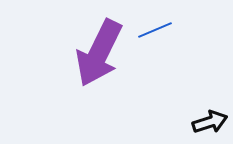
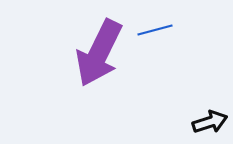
blue line: rotated 8 degrees clockwise
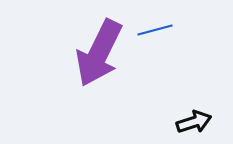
black arrow: moved 16 px left
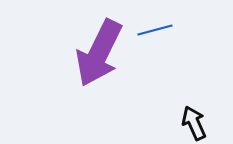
black arrow: moved 1 px down; rotated 96 degrees counterclockwise
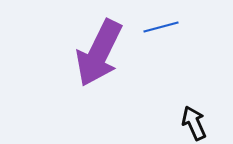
blue line: moved 6 px right, 3 px up
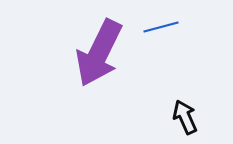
black arrow: moved 9 px left, 6 px up
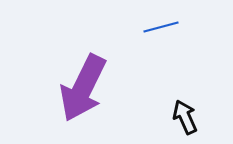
purple arrow: moved 16 px left, 35 px down
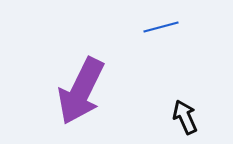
purple arrow: moved 2 px left, 3 px down
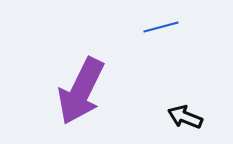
black arrow: rotated 44 degrees counterclockwise
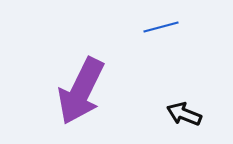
black arrow: moved 1 px left, 3 px up
